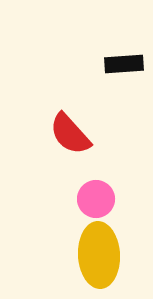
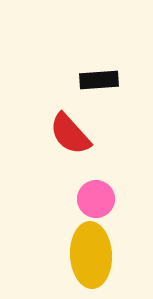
black rectangle: moved 25 px left, 16 px down
yellow ellipse: moved 8 px left
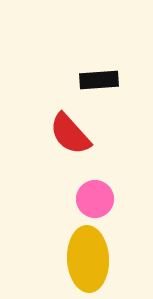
pink circle: moved 1 px left
yellow ellipse: moved 3 px left, 4 px down
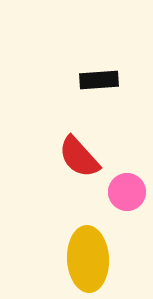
red semicircle: moved 9 px right, 23 px down
pink circle: moved 32 px right, 7 px up
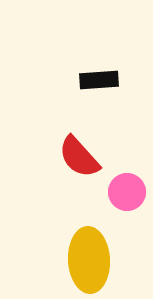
yellow ellipse: moved 1 px right, 1 px down
